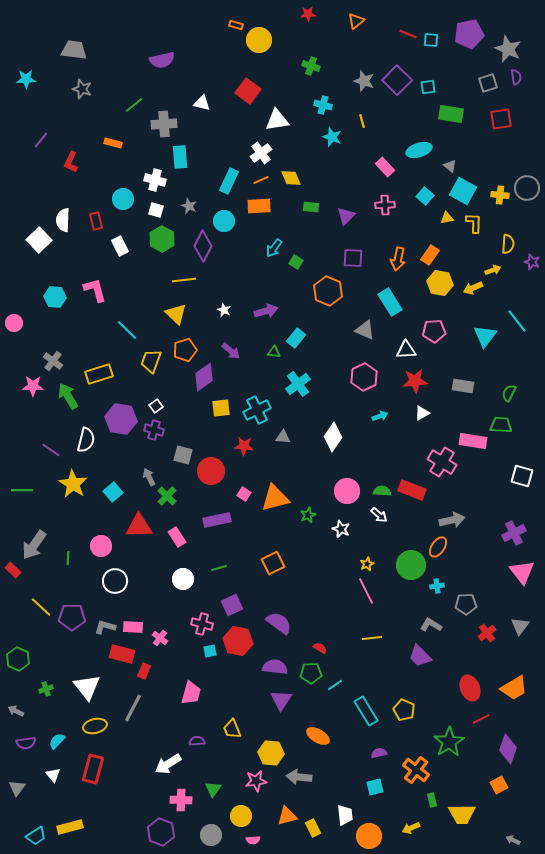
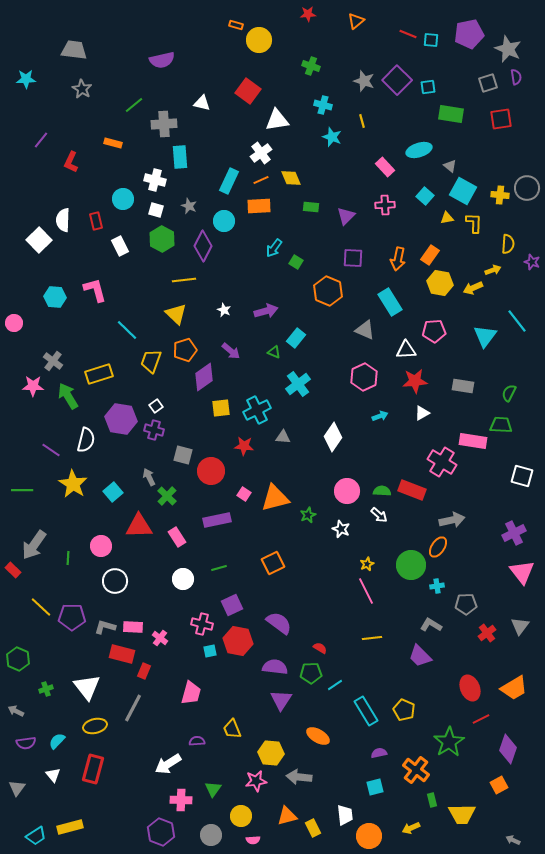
gray star at (82, 89): rotated 12 degrees clockwise
green triangle at (274, 352): rotated 16 degrees clockwise
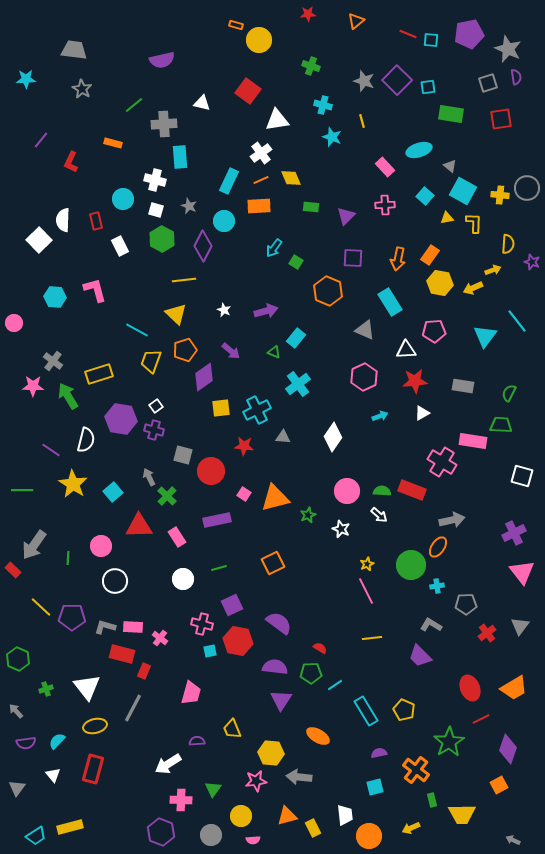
cyan line at (127, 330): moved 10 px right; rotated 15 degrees counterclockwise
gray arrow at (16, 711): rotated 21 degrees clockwise
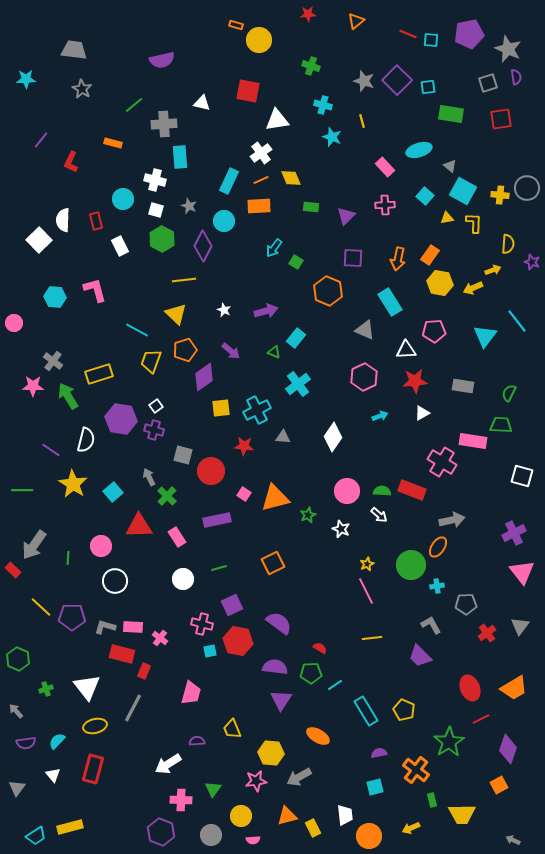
red square at (248, 91): rotated 25 degrees counterclockwise
gray L-shape at (431, 625): rotated 30 degrees clockwise
gray arrow at (299, 777): rotated 35 degrees counterclockwise
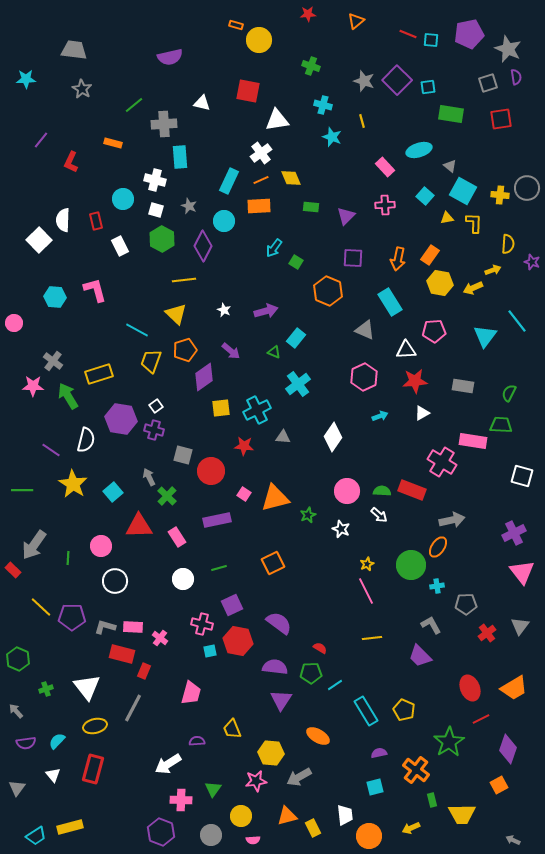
purple semicircle at (162, 60): moved 8 px right, 3 px up
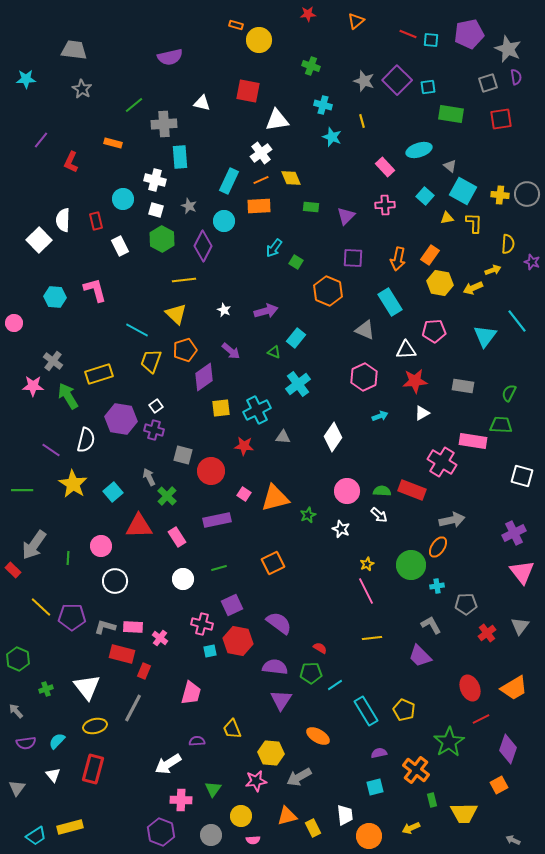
gray circle at (527, 188): moved 6 px down
yellow trapezoid at (462, 814): moved 2 px right, 1 px up
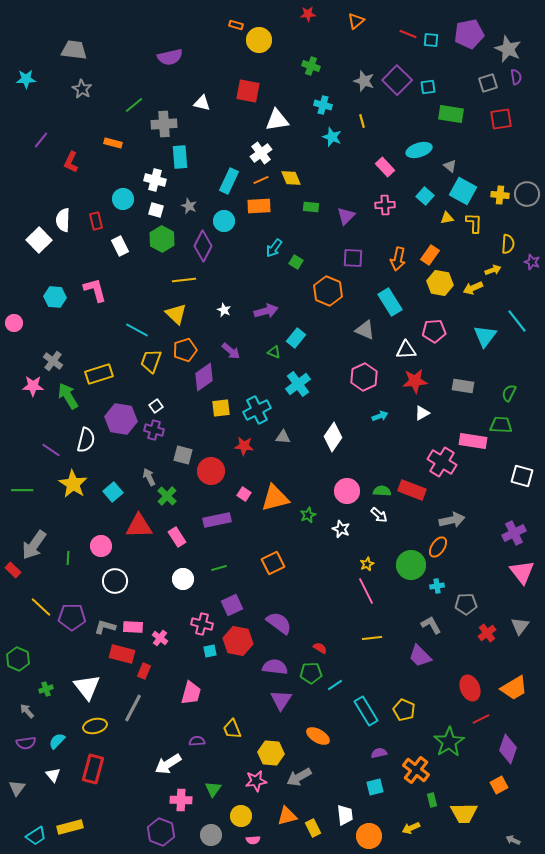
gray arrow at (16, 711): moved 11 px right
